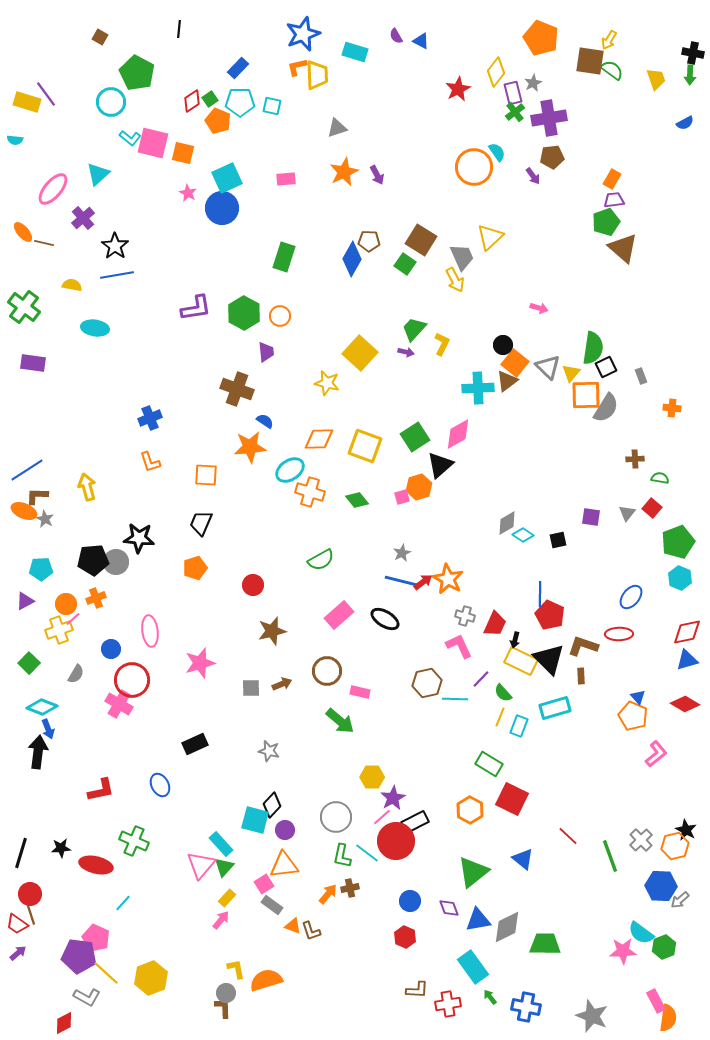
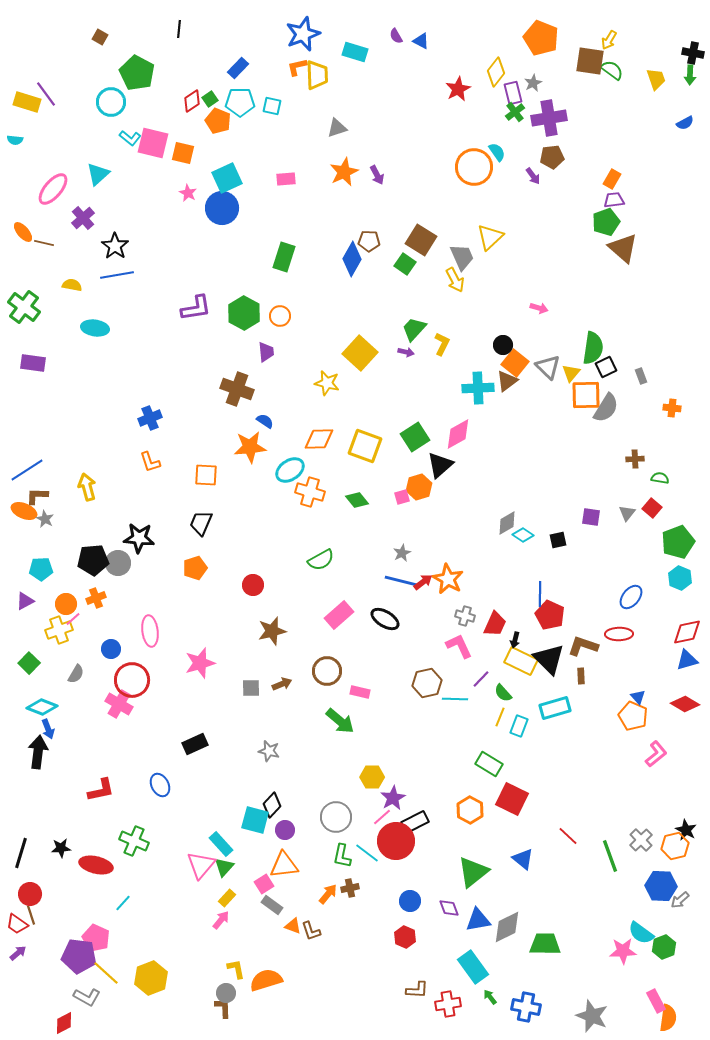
gray circle at (116, 562): moved 2 px right, 1 px down
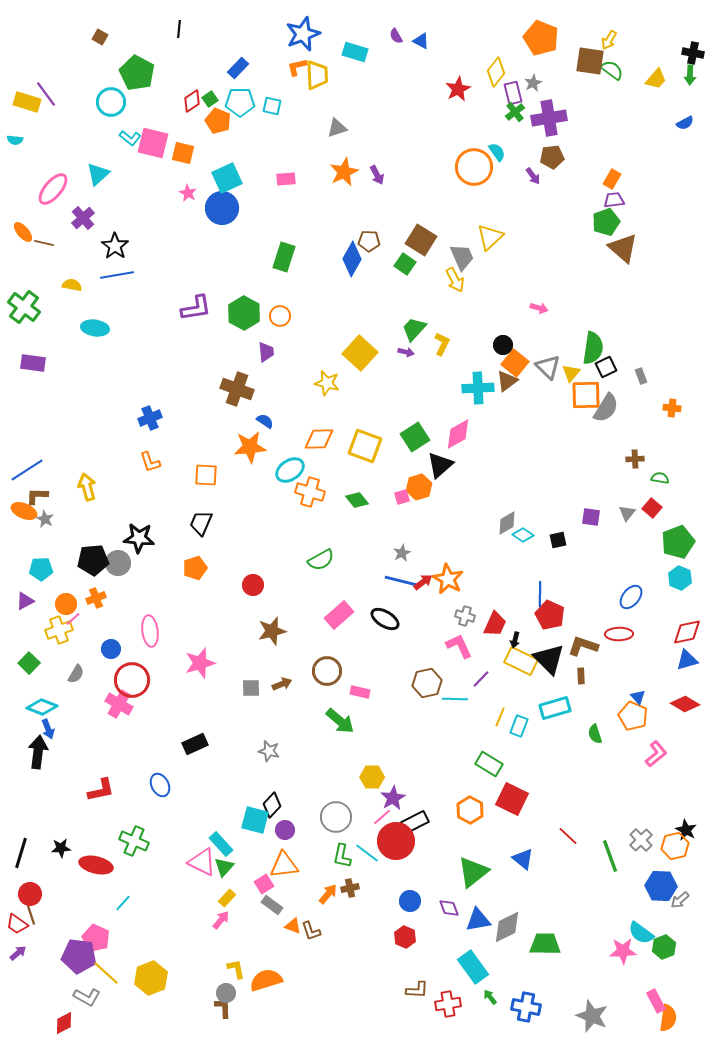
yellow trapezoid at (656, 79): rotated 60 degrees clockwise
green semicircle at (503, 693): moved 92 px right, 41 px down; rotated 24 degrees clockwise
pink triangle at (201, 865): moved 1 px right, 3 px up; rotated 44 degrees counterclockwise
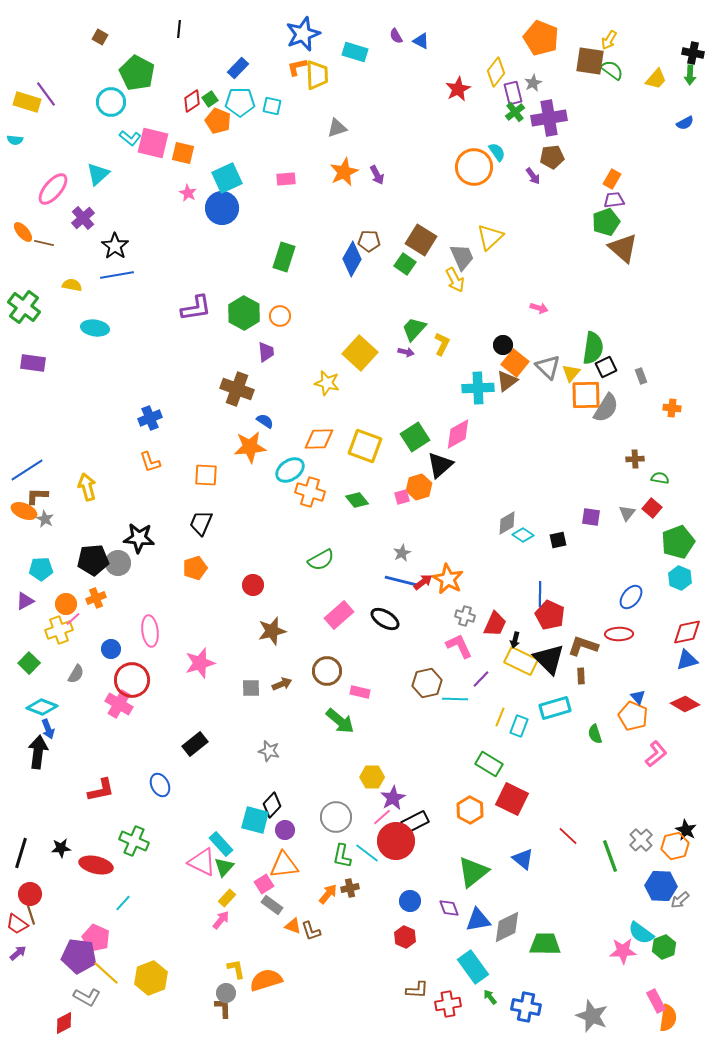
black rectangle at (195, 744): rotated 15 degrees counterclockwise
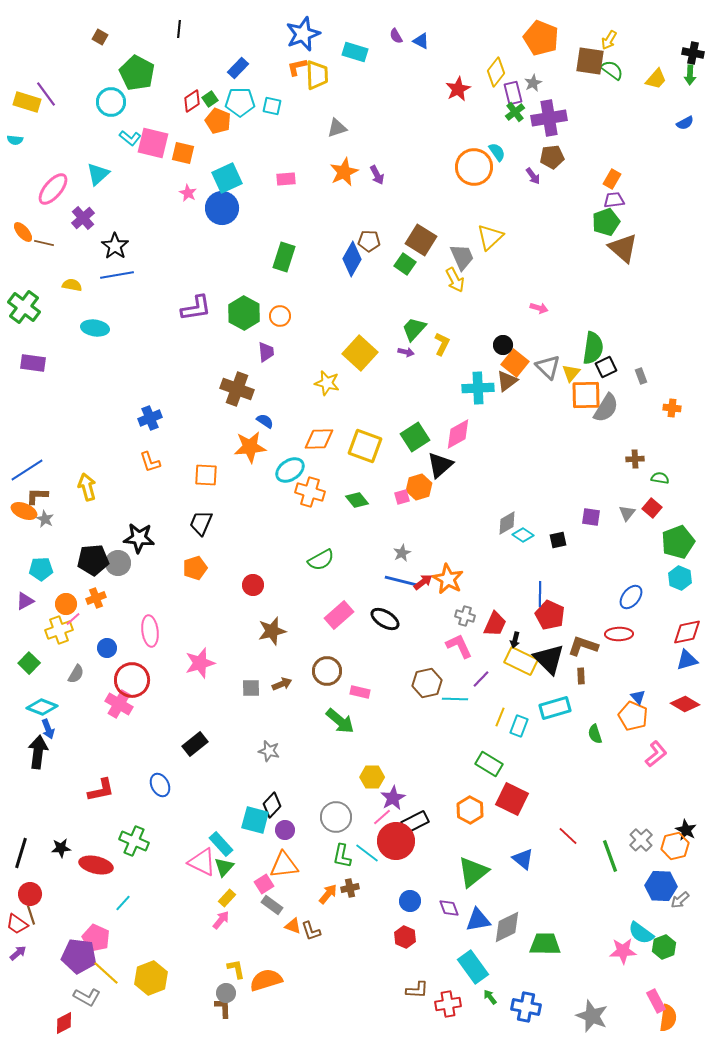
blue circle at (111, 649): moved 4 px left, 1 px up
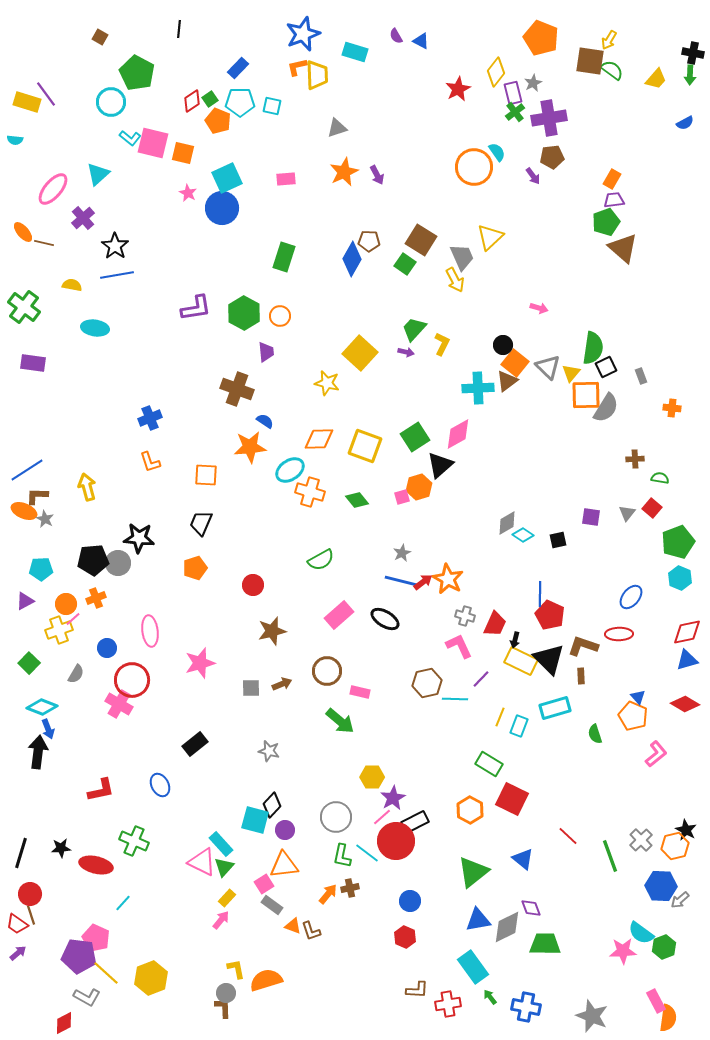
purple diamond at (449, 908): moved 82 px right
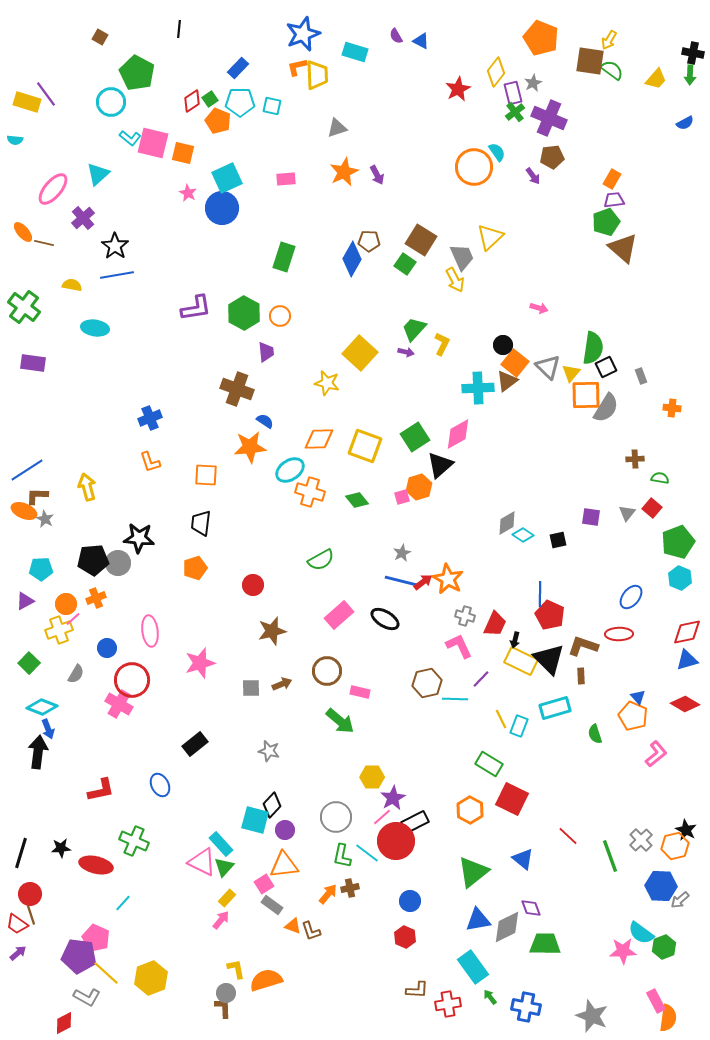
purple cross at (549, 118): rotated 32 degrees clockwise
black trapezoid at (201, 523): rotated 16 degrees counterclockwise
yellow line at (500, 717): moved 1 px right, 2 px down; rotated 48 degrees counterclockwise
